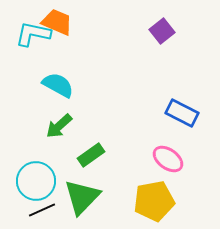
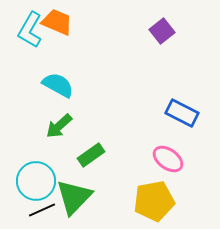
cyan L-shape: moved 3 px left, 4 px up; rotated 72 degrees counterclockwise
green triangle: moved 8 px left
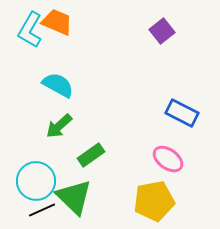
green triangle: rotated 30 degrees counterclockwise
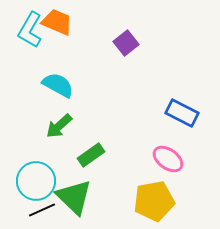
purple square: moved 36 px left, 12 px down
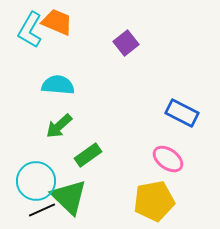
cyan semicircle: rotated 24 degrees counterclockwise
green rectangle: moved 3 px left
green triangle: moved 5 px left
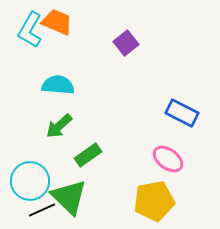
cyan circle: moved 6 px left
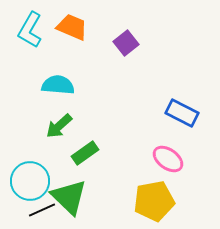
orange trapezoid: moved 15 px right, 5 px down
green rectangle: moved 3 px left, 2 px up
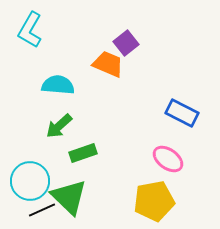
orange trapezoid: moved 36 px right, 37 px down
green rectangle: moved 2 px left; rotated 16 degrees clockwise
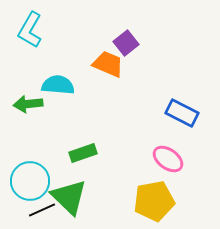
green arrow: moved 31 px left, 22 px up; rotated 36 degrees clockwise
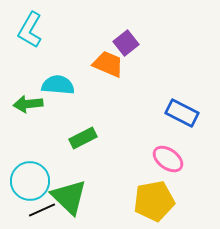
green rectangle: moved 15 px up; rotated 8 degrees counterclockwise
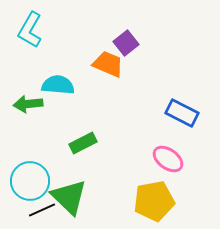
green rectangle: moved 5 px down
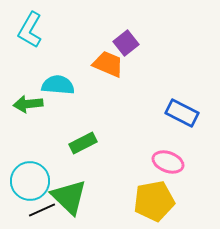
pink ellipse: moved 3 px down; rotated 16 degrees counterclockwise
